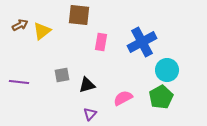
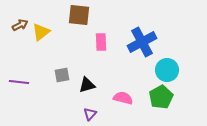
yellow triangle: moved 1 px left, 1 px down
pink rectangle: rotated 12 degrees counterclockwise
pink semicircle: rotated 42 degrees clockwise
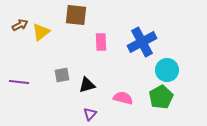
brown square: moved 3 px left
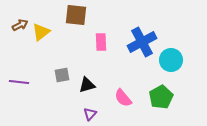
cyan circle: moved 4 px right, 10 px up
pink semicircle: rotated 144 degrees counterclockwise
